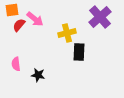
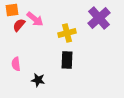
purple cross: moved 1 px left, 1 px down
black rectangle: moved 12 px left, 8 px down
black star: moved 5 px down
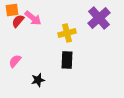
pink arrow: moved 2 px left, 1 px up
red semicircle: moved 1 px left, 4 px up
pink semicircle: moved 1 px left, 3 px up; rotated 48 degrees clockwise
black star: rotated 24 degrees counterclockwise
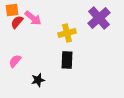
red semicircle: moved 1 px left, 1 px down
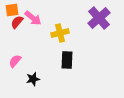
yellow cross: moved 7 px left
black star: moved 5 px left, 1 px up
